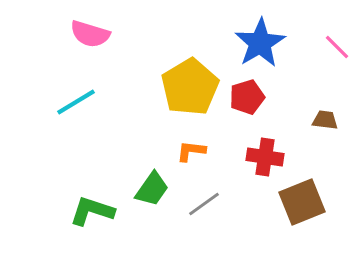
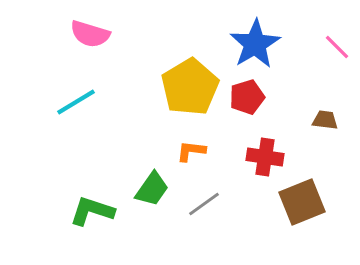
blue star: moved 5 px left, 1 px down
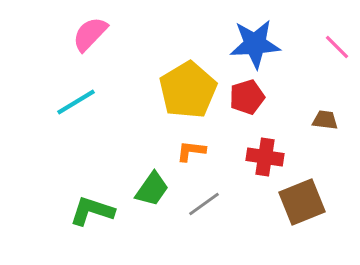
pink semicircle: rotated 117 degrees clockwise
blue star: rotated 27 degrees clockwise
yellow pentagon: moved 2 px left, 3 px down
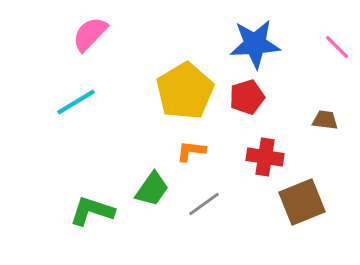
yellow pentagon: moved 3 px left, 1 px down
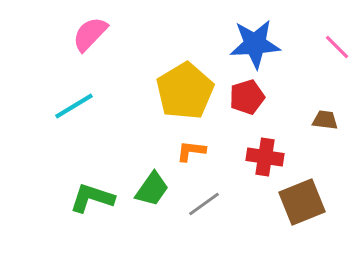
cyan line: moved 2 px left, 4 px down
green L-shape: moved 13 px up
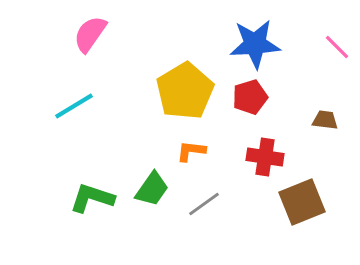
pink semicircle: rotated 9 degrees counterclockwise
red pentagon: moved 3 px right
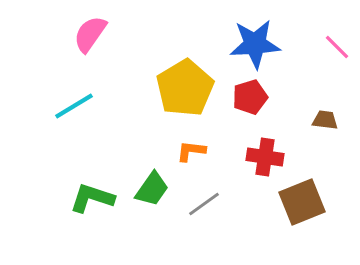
yellow pentagon: moved 3 px up
